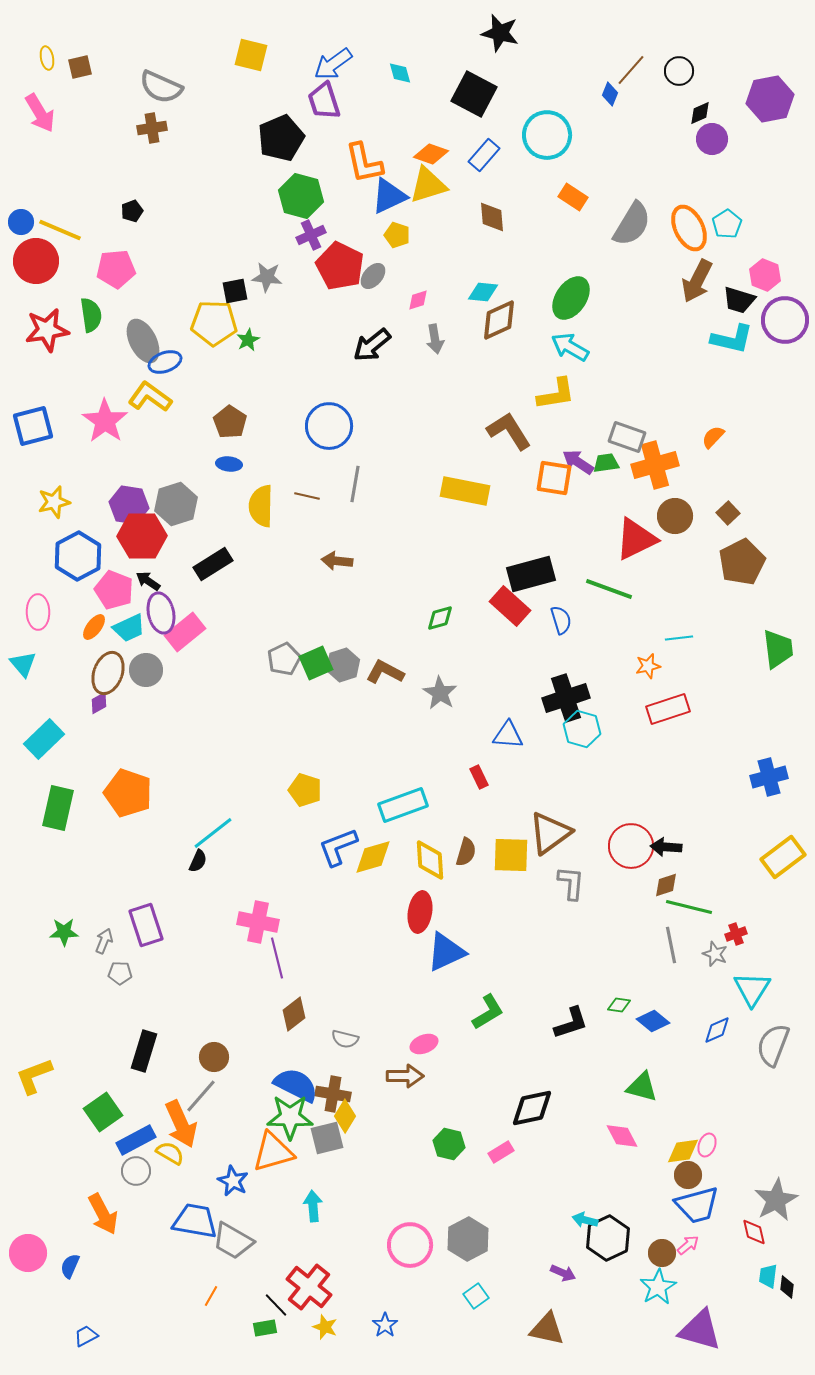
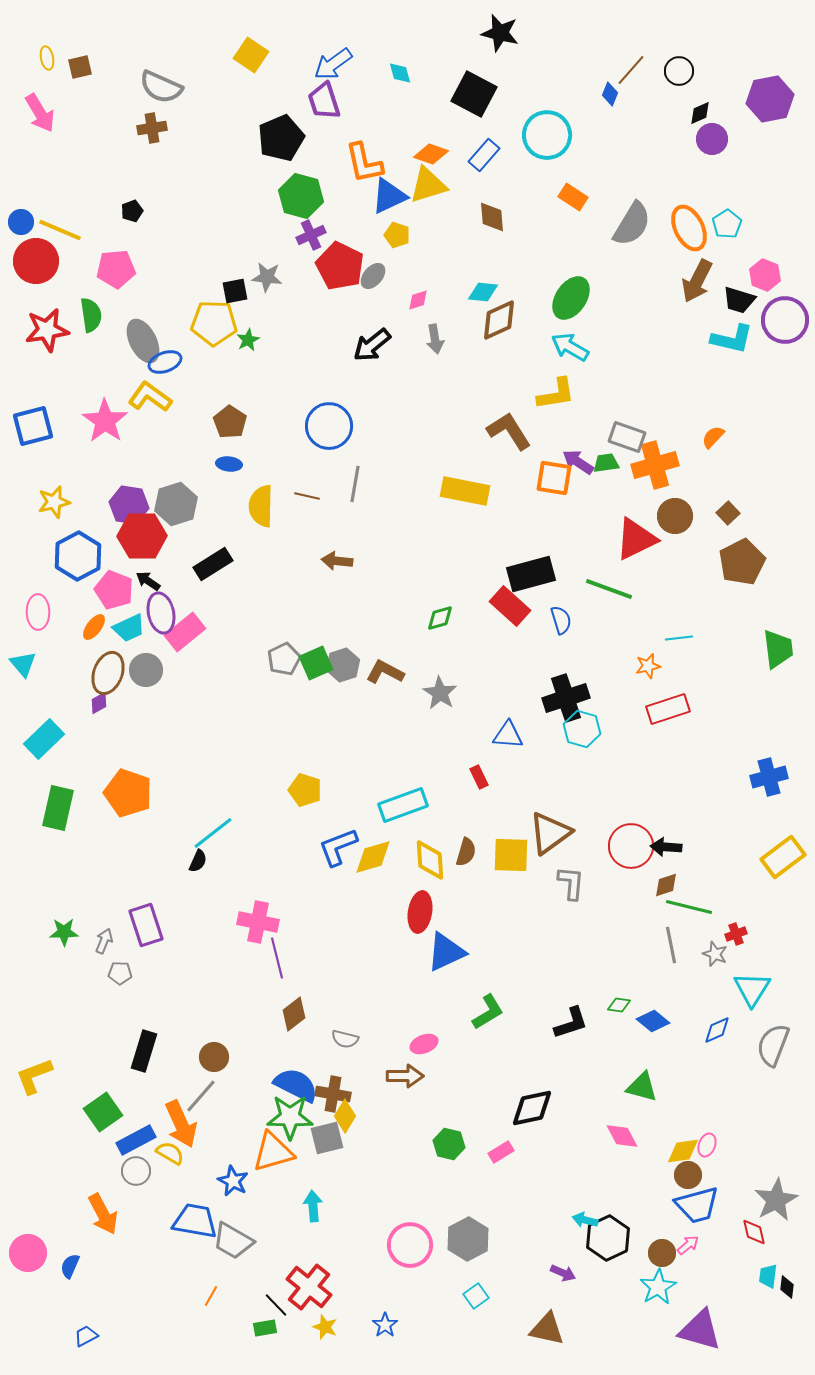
yellow square at (251, 55): rotated 20 degrees clockwise
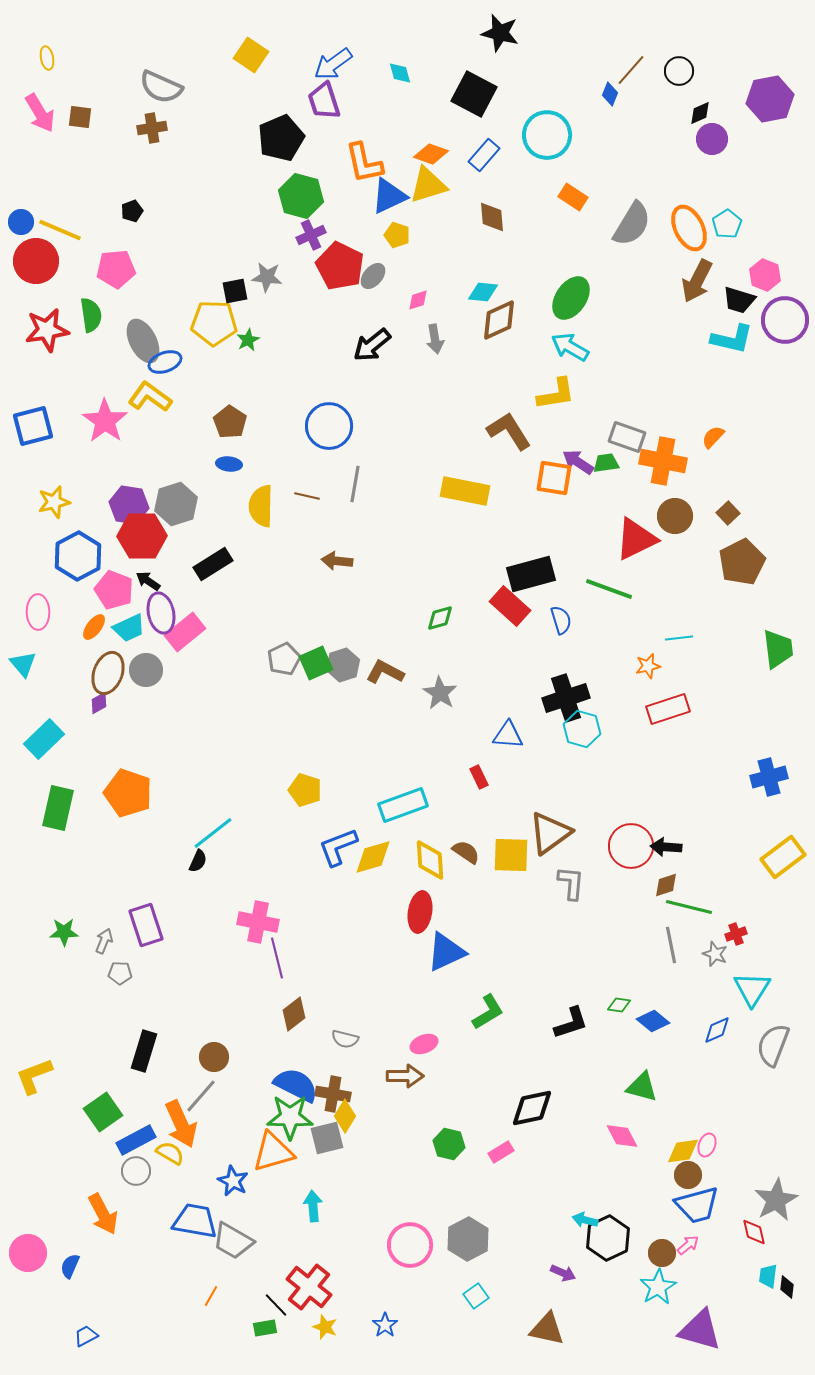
brown square at (80, 67): moved 50 px down; rotated 20 degrees clockwise
orange cross at (655, 465): moved 8 px right, 4 px up; rotated 27 degrees clockwise
brown semicircle at (466, 852): rotated 72 degrees counterclockwise
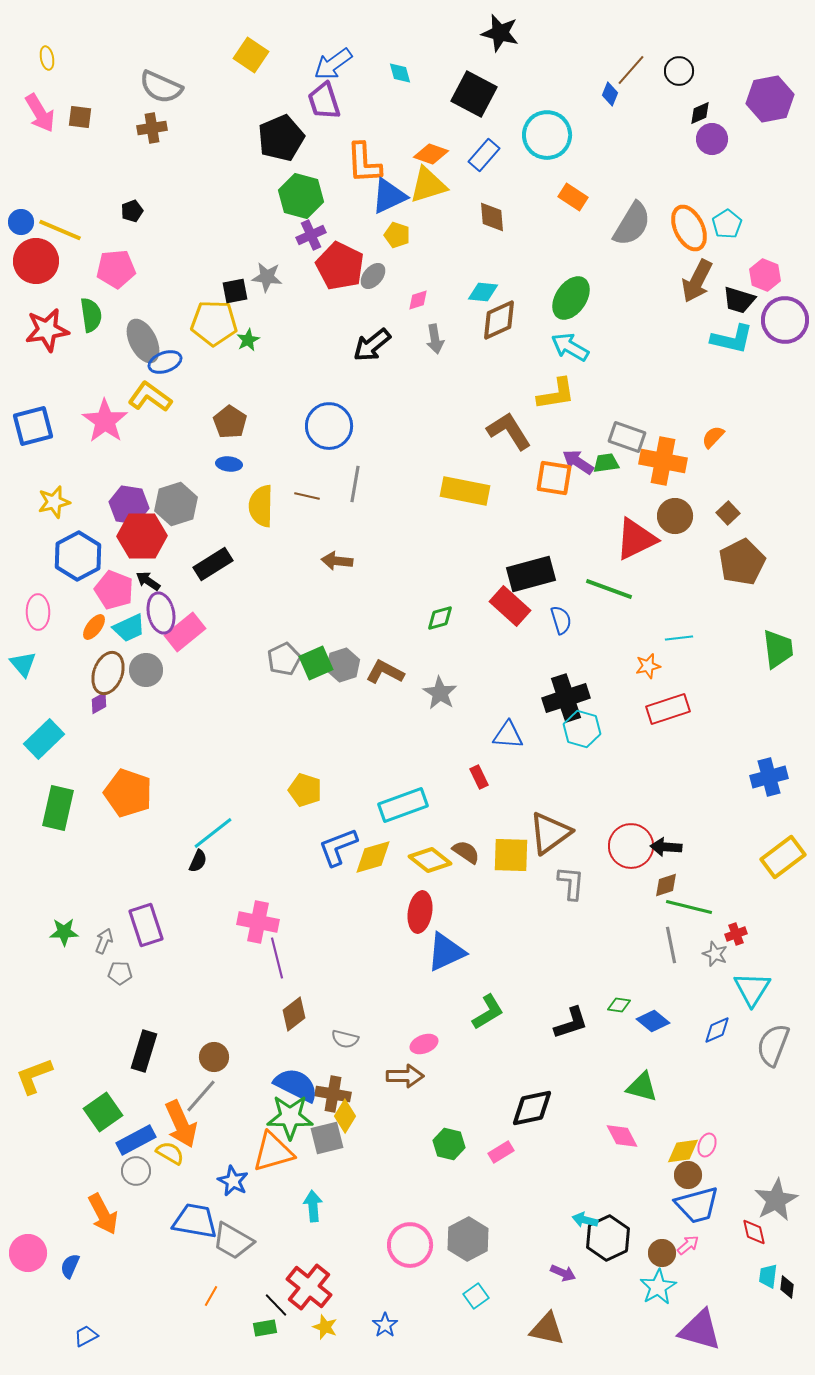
orange L-shape at (364, 163): rotated 9 degrees clockwise
yellow diamond at (430, 860): rotated 48 degrees counterclockwise
